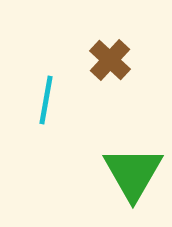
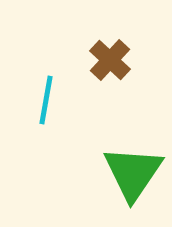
green triangle: rotated 4 degrees clockwise
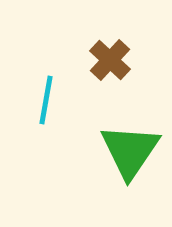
green triangle: moved 3 px left, 22 px up
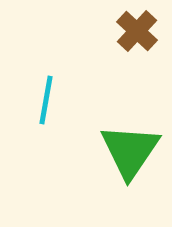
brown cross: moved 27 px right, 29 px up
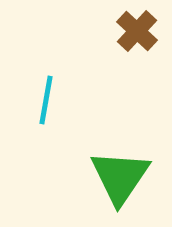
green triangle: moved 10 px left, 26 px down
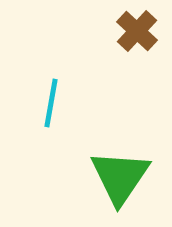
cyan line: moved 5 px right, 3 px down
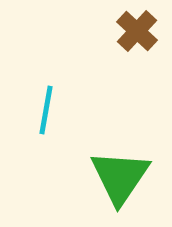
cyan line: moved 5 px left, 7 px down
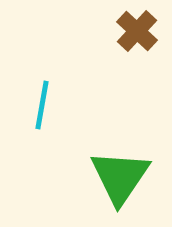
cyan line: moved 4 px left, 5 px up
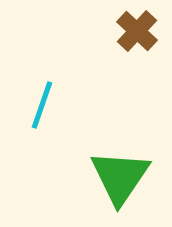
cyan line: rotated 9 degrees clockwise
